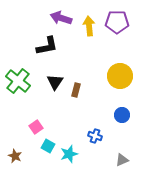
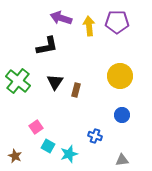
gray triangle: rotated 16 degrees clockwise
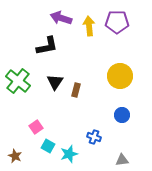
blue cross: moved 1 px left, 1 px down
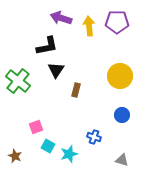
black triangle: moved 1 px right, 12 px up
pink square: rotated 16 degrees clockwise
gray triangle: rotated 24 degrees clockwise
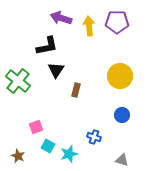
brown star: moved 3 px right
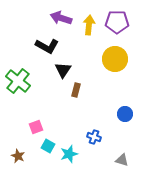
yellow arrow: moved 1 px up; rotated 12 degrees clockwise
black L-shape: rotated 40 degrees clockwise
black triangle: moved 7 px right
yellow circle: moved 5 px left, 17 px up
blue circle: moved 3 px right, 1 px up
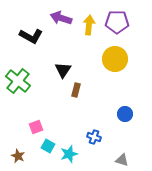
black L-shape: moved 16 px left, 10 px up
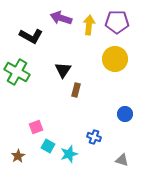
green cross: moved 1 px left, 9 px up; rotated 10 degrees counterclockwise
brown star: rotated 16 degrees clockwise
